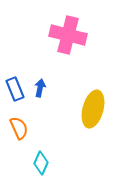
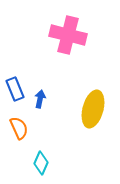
blue arrow: moved 11 px down
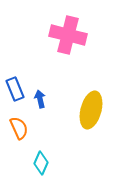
blue arrow: rotated 24 degrees counterclockwise
yellow ellipse: moved 2 px left, 1 px down
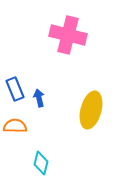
blue arrow: moved 1 px left, 1 px up
orange semicircle: moved 4 px left, 2 px up; rotated 65 degrees counterclockwise
cyan diamond: rotated 10 degrees counterclockwise
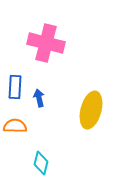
pink cross: moved 22 px left, 8 px down
blue rectangle: moved 2 px up; rotated 25 degrees clockwise
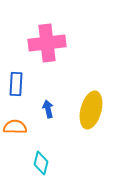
pink cross: moved 1 px right; rotated 21 degrees counterclockwise
blue rectangle: moved 1 px right, 3 px up
blue arrow: moved 9 px right, 11 px down
orange semicircle: moved 1 px down
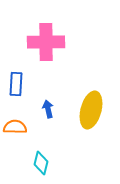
pink cross: moved 1 px left, 1 px up; rotated 6 degrees clockwise
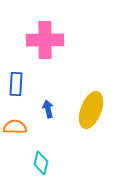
pink cross: moved 1 px left, 2 px up
yellow ellipse: rotated 6 degrees clockwise
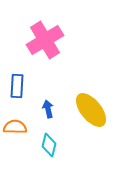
pink cross: rotated 30 degrees counterclockwise
blue rectangle: moved 1 px right, 2 px down
yellow ellipse: rotated 60 degrees counterclockwise
cyan diamond: moved 8 px right, 18 px up
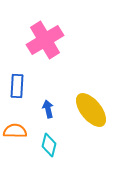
orange semicircle: moved 4 px down
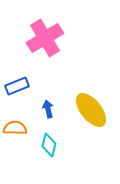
pink cross: moved 2 px up
blue rectangle: rotated 65 degrees clockwise
orange semicircle: moved 3 px up
